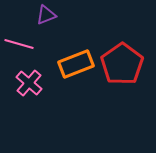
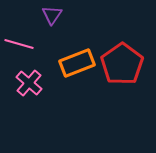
purple triangle: moved 6 px right; rotated 35 degrees counterclockwise
orange rectangle: moved 1 px right, 1 px up
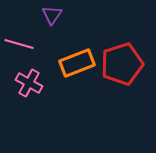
red pentagon: rotated 18 degrees clockwise
pink cross: rotated 12 degrees counterclockwise
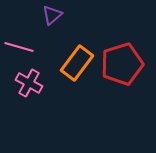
purple triangle: rotated 15 degrees clockwise
pink line: moved 3 px down
orange rectangle: rotated 32 degrees counterclockwise
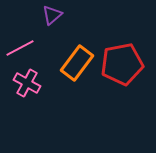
pink line: moved 1 px right, 1 px down; rotated 44 degrees counterclockwise
red pentagon: rotated 6 degrees clockwise
pink cross: moved 2 px left
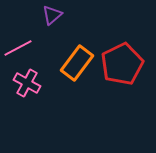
pink line: moved 2 px left
red pentagon: rotated 15 degrees counterclockwise
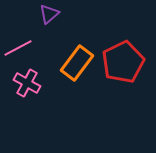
purple triangle: moved 3 px left, 1 px up
red pentagon: moved 1 px right, 2 px up
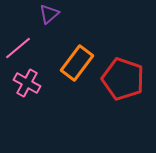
pink line: rotated 12 degrees counterclockwise
red pentagon: moved 17 px down; rotated 27 degrees counterclockwise
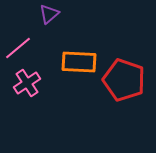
orange rectangle: moved 2 px right, 1 px up; rotated 56 degrees clockwise
red pentagon: moved 1 px right, 1 px down
pink cross: rotated 28 degrees clockwise
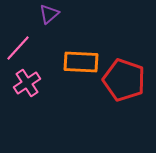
pink line: rotated 8 degrees counterclockwise
orange rectangle: moved 2 px right
